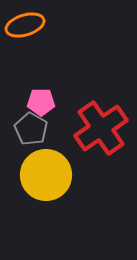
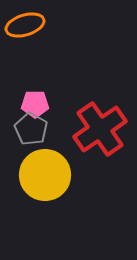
pink pentagon: moved 6 px left, 2 px down
red cross: moved 1 px left, 1 px down
yellow circle: moved 1 px left
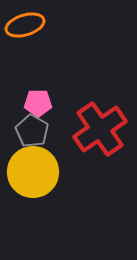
pink pentagon: moved 3 px right, 1 px up
gray pentagon: moved 1 px right, 2 px down
yellow circle: moved 12 px left, 3 px up
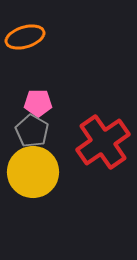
orange ellipse: moved 12 px down
red cross: moved 3 px right, 13 px down
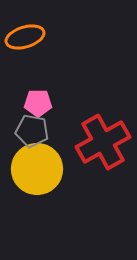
gray pentagon: rotated 20 degrees counterclockwise
red cross: rotated 6 degrees clockwise
yellow circle: moved 4 px right, 3 px up
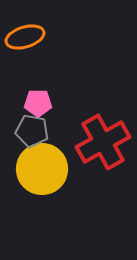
yellow circle: moved 5 px right
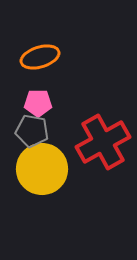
orange ellipse: moved 15 px right, 20 px down
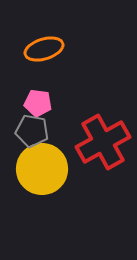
orange ellipse: moved 4 px right, 8 px up
pink pentagon: rotated 8 degrees clockwise
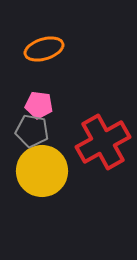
pink pentagon: moved 1 px right, 2 px down
yellow circle: moved 2 px down
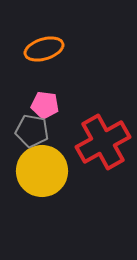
pink pentagon: moved 6 px right
